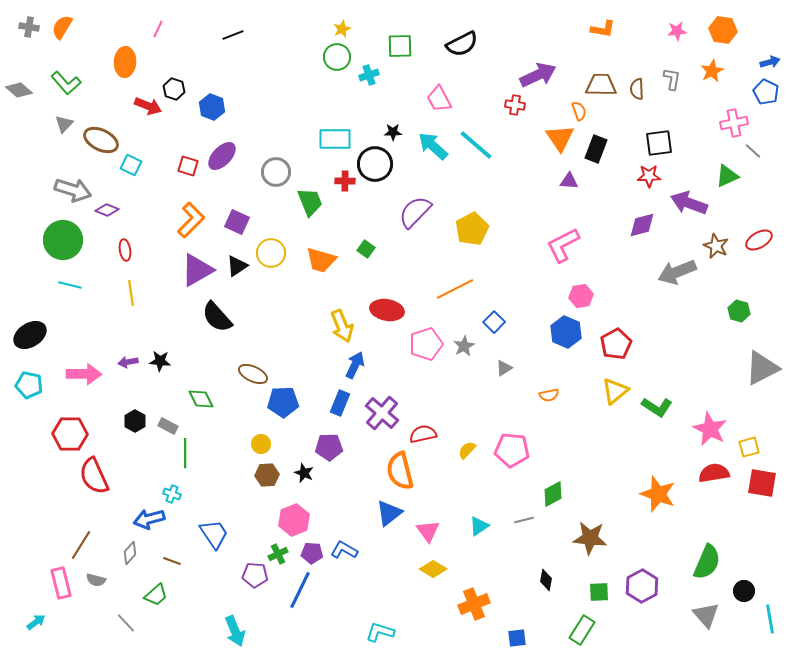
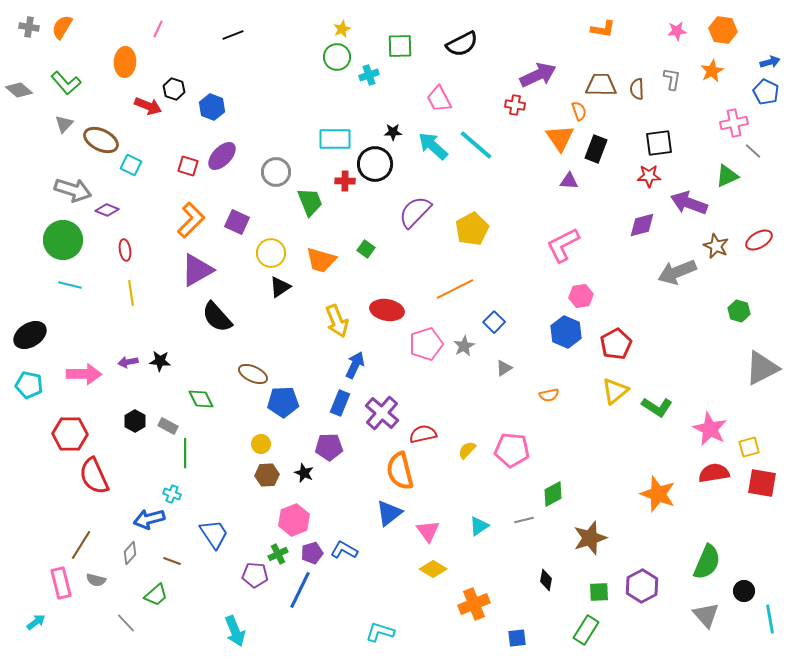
black triangle at (237, 266): moved 43 px right, 21 px down
yellow arrow at (342, 326): moved 5 px left, 5 px up
brown star at (590, 538): rotated 24 degrees counterclockwise
purple pentagon at (312, 553): rotated 20 degrees counterclockwise
green rectangle at (582, 630): moved 4 px right
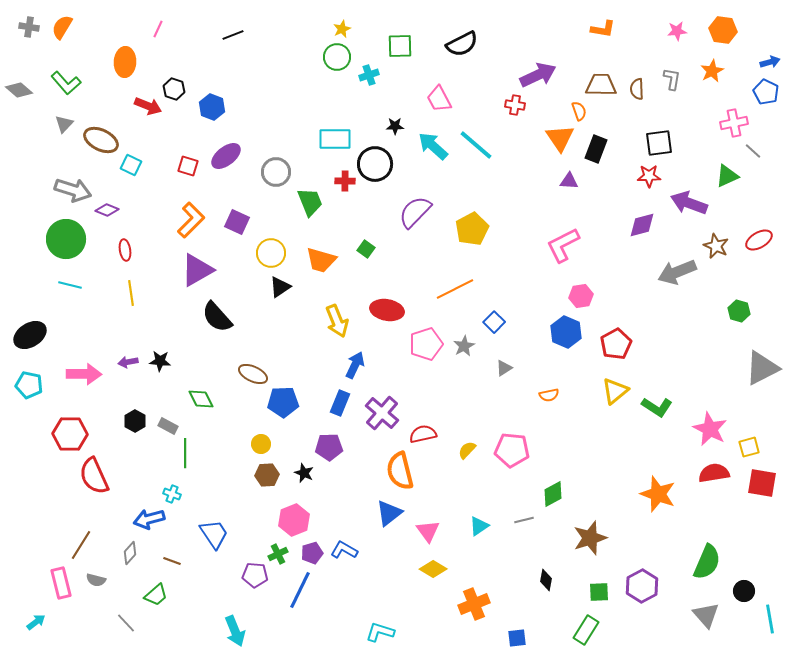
black star at (393, 132): moved 2 px right, 6 px up
purple ellipse at (222, 156): moved 4 px right; rotated 8 degrees clockwise
green circle at (63, 240): moved 3 px right, 1 px up
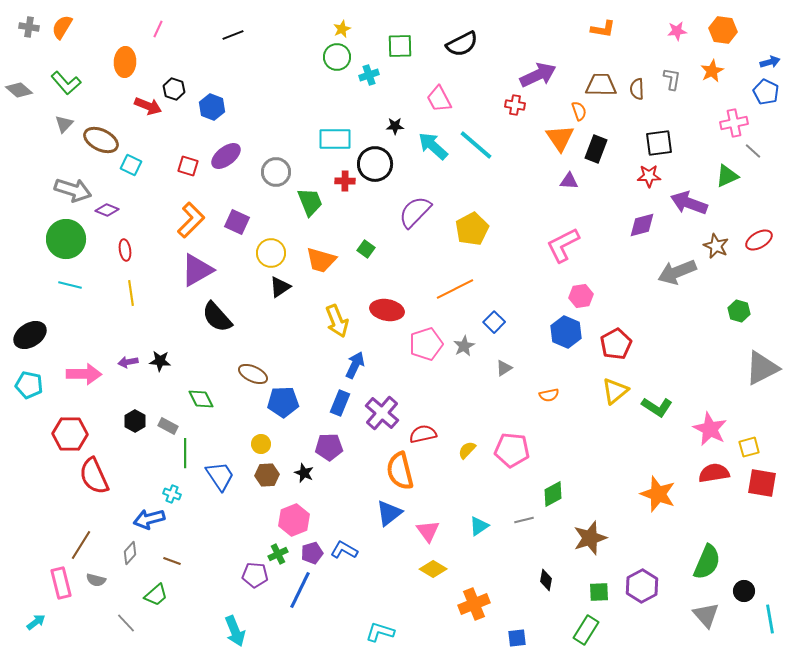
blue trapezoid at (214, 534): moved 6 px right, 58 px up
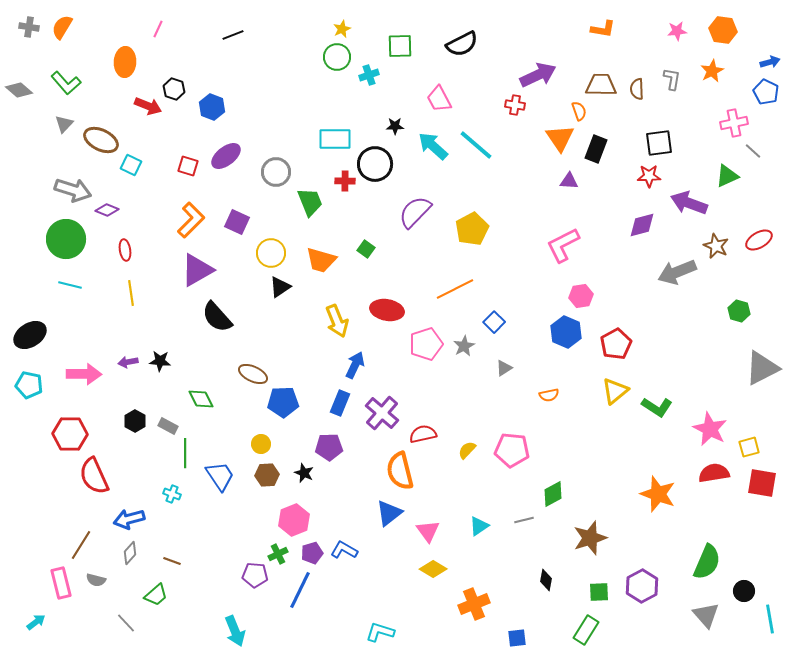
blue arrow at (149, 519): moved 20 px left
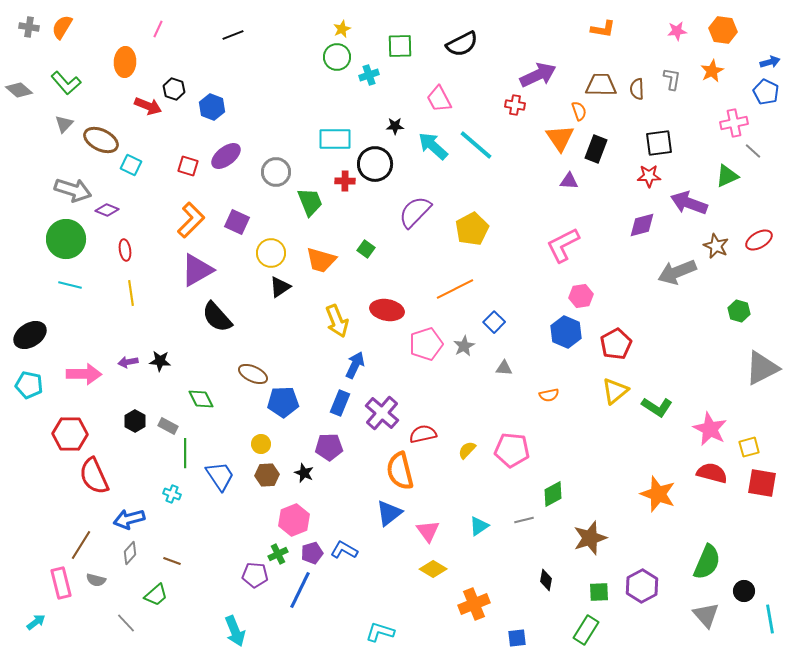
gray triangle at (504, 368): rotated 36 degrees clockwise
red semicircle at (714, 473): moved 2 px left; rotated 24 degrees clockwise
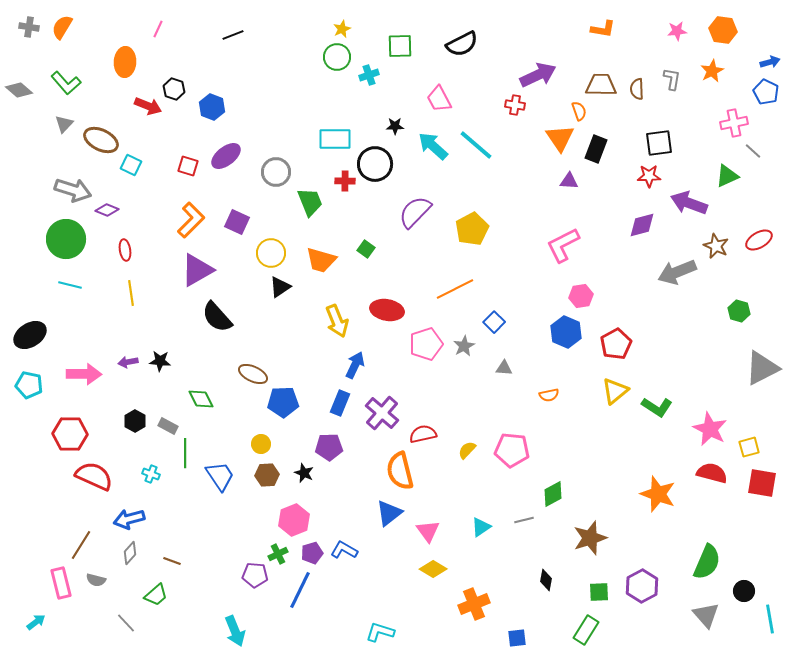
red semicircle at (94, 476): rotated 138 degrees clockwise
cyan cross at (172, 494): moved 21 px left, 20 px up
cyan triangle at (479, 526): moved 2 px right, 1 px down
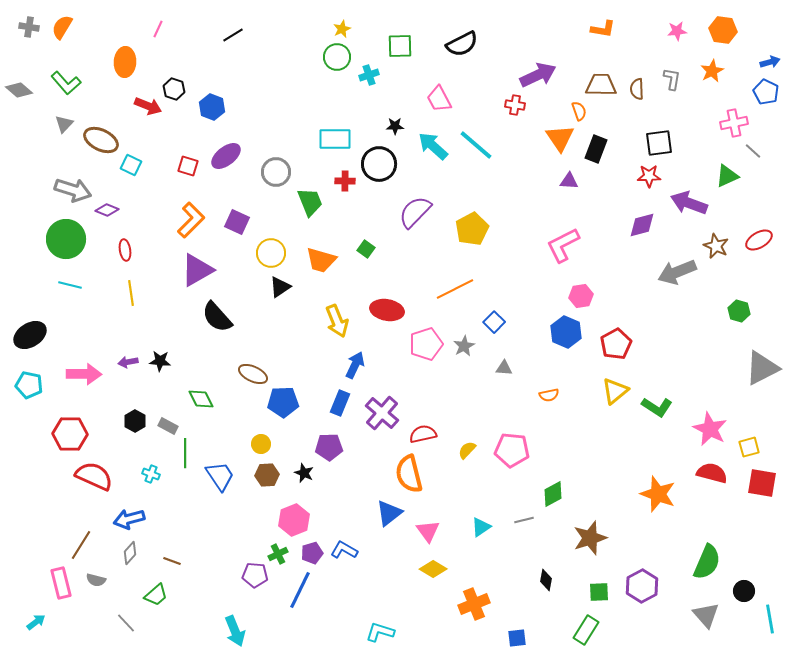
black line at (233, 35): rotated 10 degrees counterclockwise
black circle at (375, 164): moved 4 px right
orange semicircle at (400, 471): moved 9 px right, 3 px down
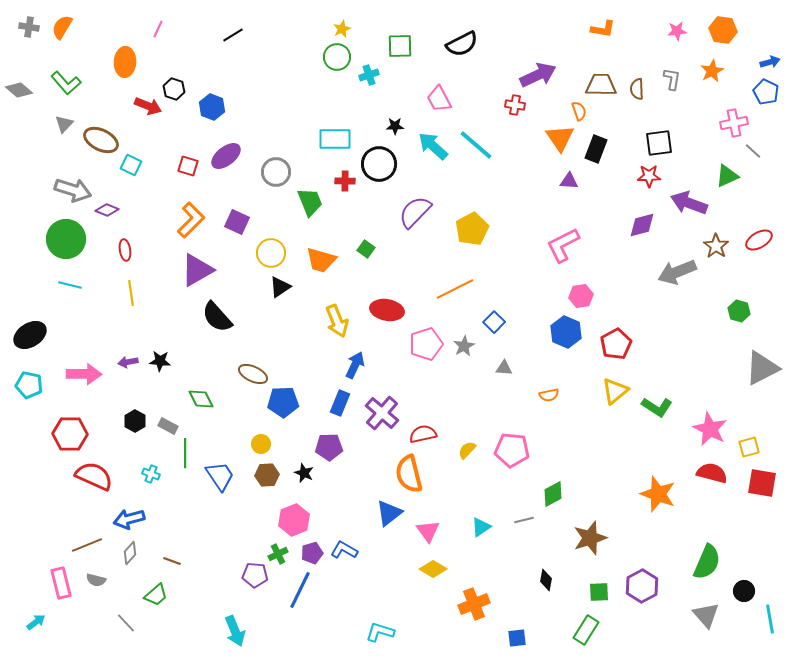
brown star at (716, 246): rotated 10 degrees clockwise
brown line at (81, 545): moved 6 px right; rotated 36 degrees clockwise
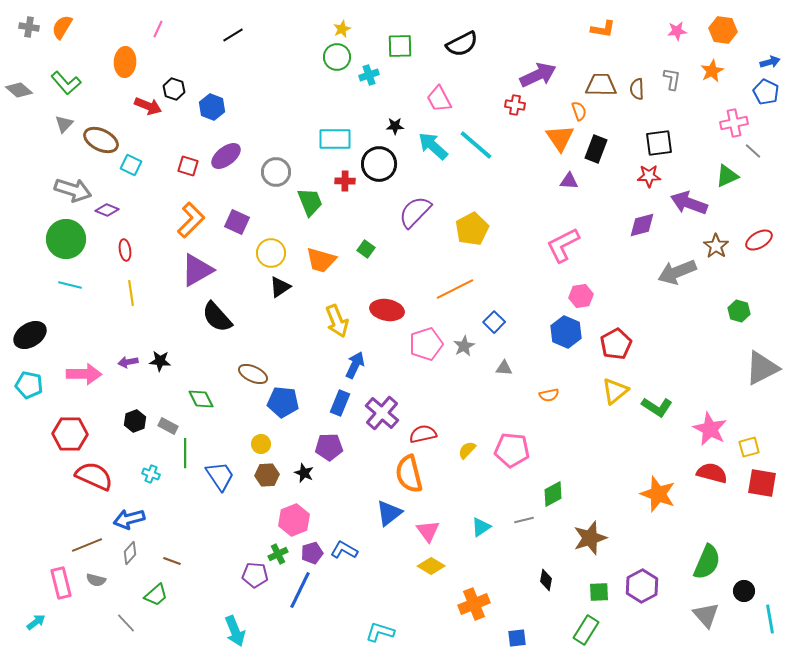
blue pentagon at (283, 402): rotated 8 degrees clockwise
black hexagon at (135, 421): rotated 10 degrees clockwise
yellow diamond at (433, 569): moved 2 px left, 3 px up
